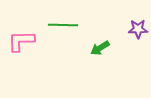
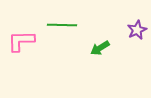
green line: moved 1 px left
purple star: moved 1 px left, 1 px down; rotated 24 degrees counterclockwise
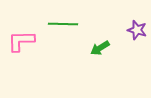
green line: moved 1 px right, 1 px up
purple star: rotated 30 degrees counterclockwise
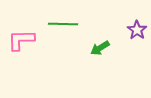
purple star: rotated 18 degrees clockwise
pink L-shape: moved 1 px up
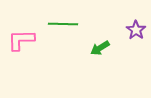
purple star: moved 1 px left
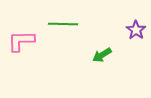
pink L-shape: moved 1 px down
green arrow: moved 2 px right, 7 px down
